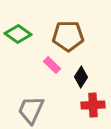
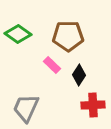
black diamond: moved 2 px left, 2 px up
gray trapezoid: moved 5 px left, 2 px up
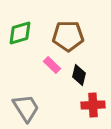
green diamond: moved 2 px right, 1 px up; rotated 52 degrees counterclockwise
black diamond: rotated 20 degrees counterclockwise
gray trapezoid: rotated 124 degrees clockwise
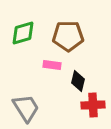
green diamond: moved 3 px right
pink rectangle: rotated 36 degrees counterclockwise
black diamond: moved 1 px left, 6 px down
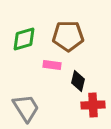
green diamond: moved 1 px right, 6 px down
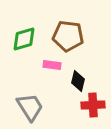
brown pentagon: rotated 8 degrees clockwise
gray trapezoid: moved 4 px right, 1 px up
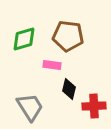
black diamond: moved 9 px left, 8 px down
red cross: moved 1 px right, 1 px down
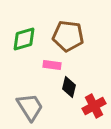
black diamond: moved 2 px up
red cross: rotated 25 degrees counterclockwise
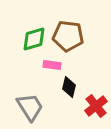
green diamond: moved 10 px right
red cross: moved 2 px right; rotated 10 degrees counterclockwise
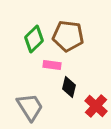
green diamond: rotated 28 degrees counterclockwise
red cross: rotated 10 degrees counterclockwise
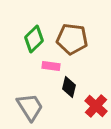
brown pentagon: moved 4 px right, 3 px down
pink rectangle: moved 1 px left, 1 px down
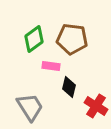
green diamond: rotated 8 degrees clockwise
red cross: rotated 10 degrees counterclockwise
